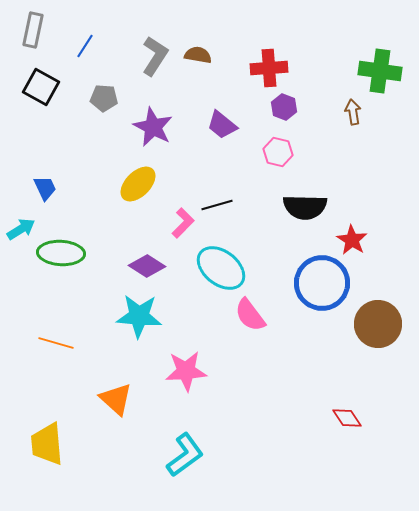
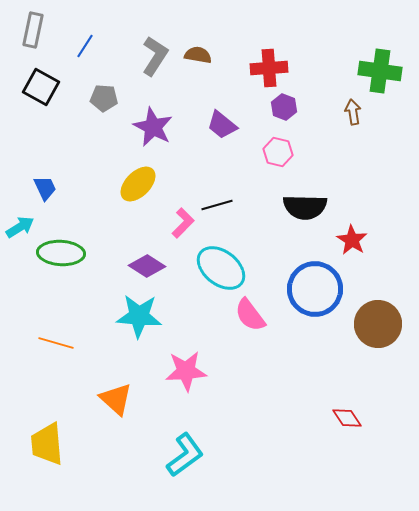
cyan arrow: moved 1 px left, 2 px up
blue circle: moved 7 px left, 6 px down
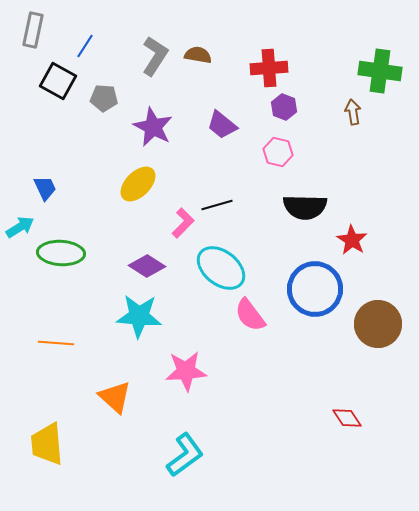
black square: moved 17 px right, 6 px up
orange line: rotated 12 degrees counterclockwise
orange triangle: moved 1 px left, 2 px up
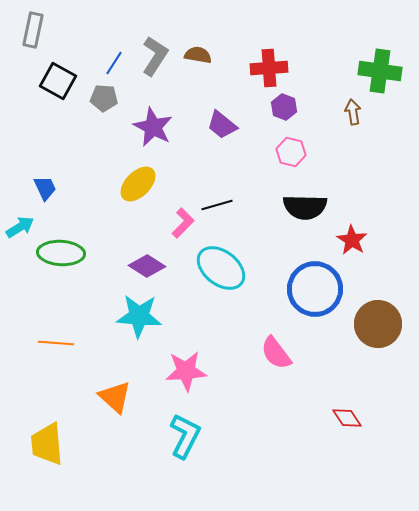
blue line: moved 29 px right, 17 px down
pink hexagon: moved 13 px right
pink semicircle: moved 26 px right, 38 px down
cyan L-shape: moved 19 px up; rotated 27 degrees counterclockwise
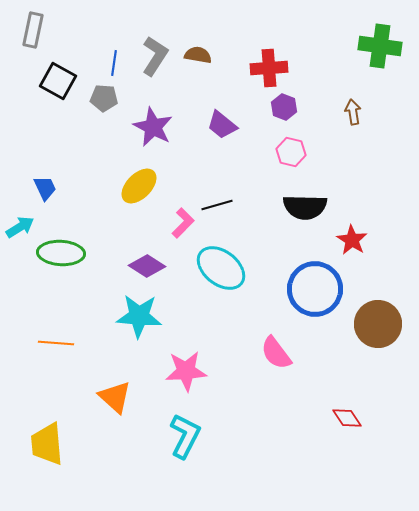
blue line: rotated 25 degrees counterclockwise
green cross: moved 25 px up
yellow ellipse: moved 1 px right, 2 px down
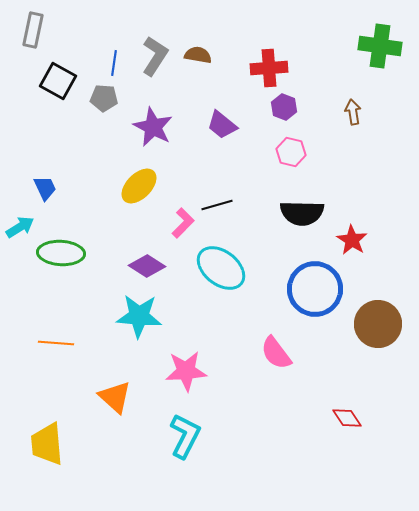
black semicircle: moved 3 px left, 6 px down
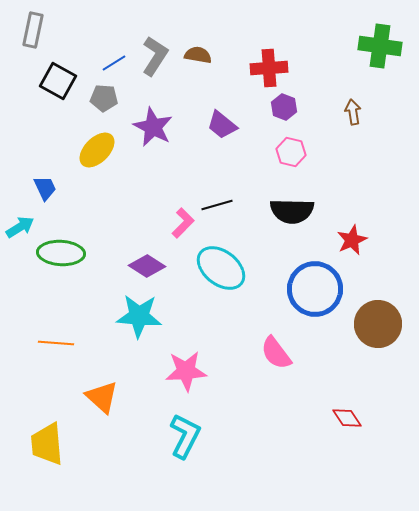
blue line: rotated 50 degrees clockwise
yellow ellipse: moved 42 px left, 36 px up
black semicircle: moved 10 px left, 2 px up
red star: rotated 16 degrees clockwise
orange triangle: moved 13 px left
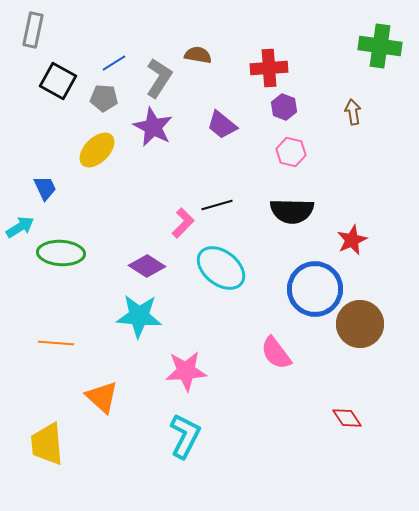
gray L-shape: moved 4 px right, 22 px down
brown circle: moved 18 px left
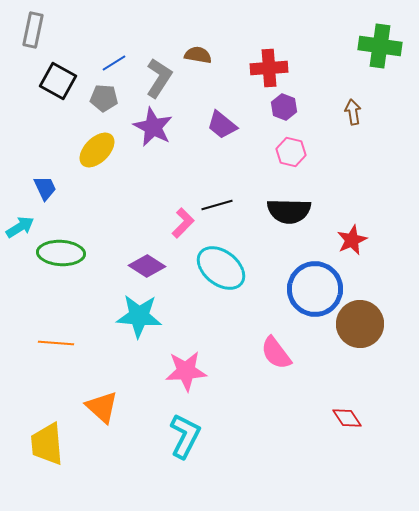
black semicircle: moved 3 px left
orange triangle: moved 10 px down
